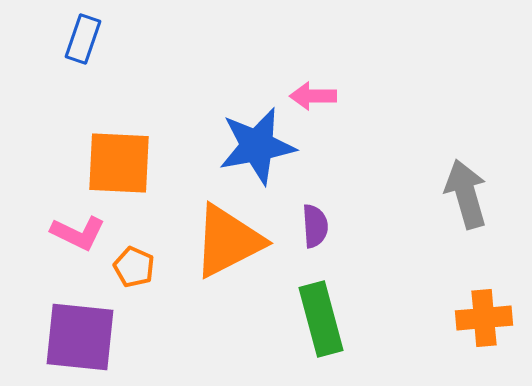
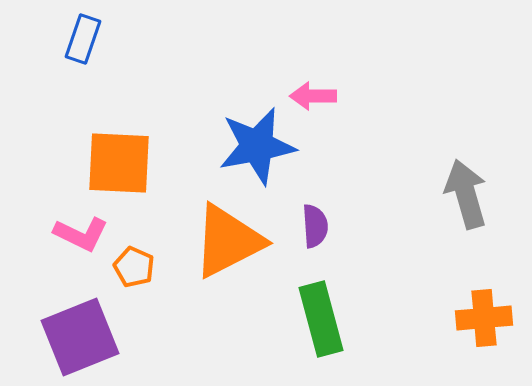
pink L-shape: moved 3 px right, 1 px down
purple square: rotated 28 degrees counterclockwise
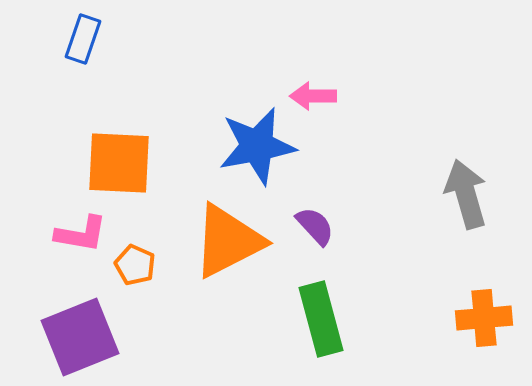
purple semicircle: rotated 39 degrees counterclockwise
pink L-shape: rotated 16 degrees counterclockwise
orange pentagon: moved 1 px right, 2 px up
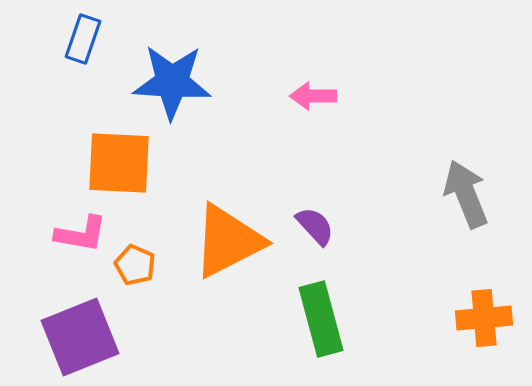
blue star: moved 85 px left, 64 px up; rotated 14 degrees clockwise
gray arrow: rotated 6 degrees counterclockwise
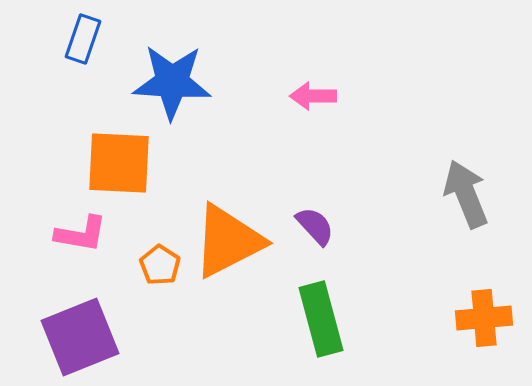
orange pentagon: moved 25 px right; rotated 9 degrees clockwise
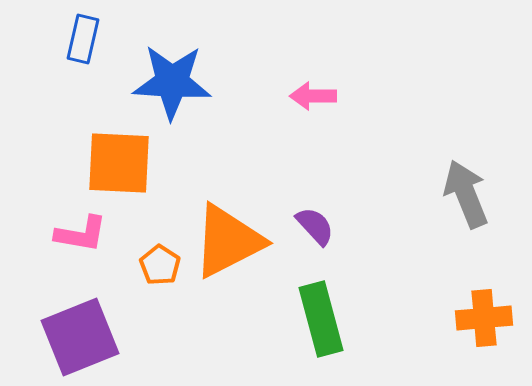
blue rectangle: rotated 6 degrees counterclockwise
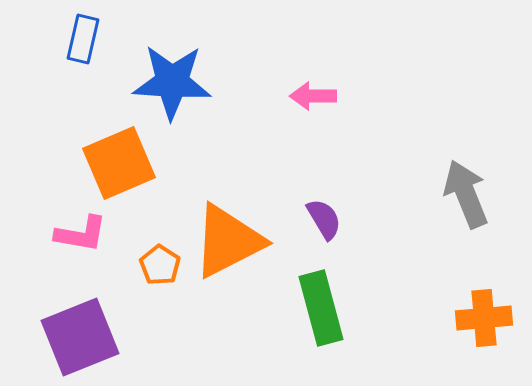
orange square: rotated 26 degrees counterclockwise
purple semicircle: moved 9 px right, 7 px up; rotated 12 degrees clockwise
green rectangle: moved 11 px up
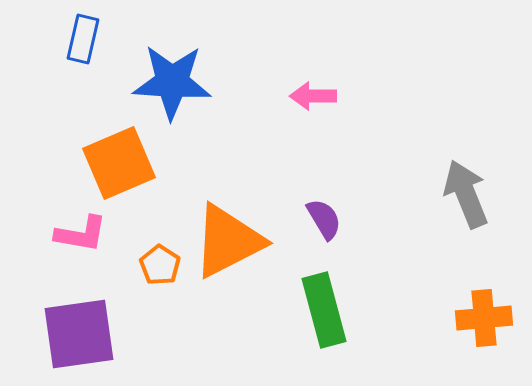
green rectangle: moved 3 px right, 2 px down
purple square: moved 1 px left, 3 px up; rotated 14 degrees clockwise
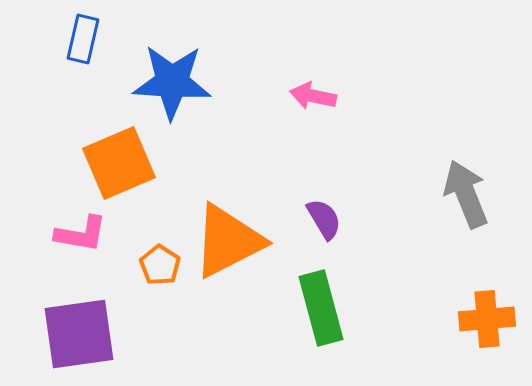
pink arrow: rotated 12 degrees clockwise
green rectangle: moved 3 px left, 2 px up
orange cross: moved 3 px right, 1 px down
